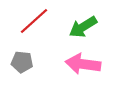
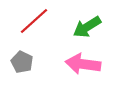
green arrow: moved 4 px right
gray pentagon: rotated 20 degrees clockwise
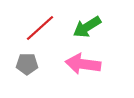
red line: moved 6 px right, 7 px down
gray pentagon: moved 5 px right, 2 px down; rotated 25 degrees counterclockwise
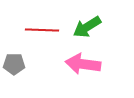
red line: moved 2 px right, 2 px down; rotated 44 degrees clockwise
gray pentagon: moved 13 px left
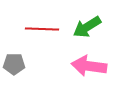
red line: moved 1 px up
pink arrow: moved 6 px right, 2 px down
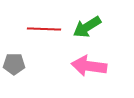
red line: moved 2 px right
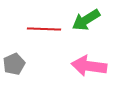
green arrow: moved 1 px left, 7 px up
gray pentagon: rotated 25 degrees counterclockwise
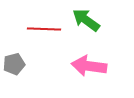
green arrow: rotated 68 degrees clockwise
gray pentagon: rotated 10 degrees clockwise
